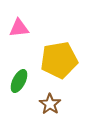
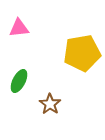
yellow pentagon: moved 23 px right, 7 px up
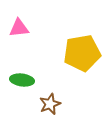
green ellipse: moved 3 px right, 1 px up; rotated 70 degrees clockwise
brown star: rotated 15 degrees clockwise
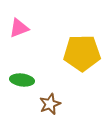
pink triangle: rotated 15 degrees counterclockwise
yellow pentagon: rotated 9 degrees clockwise
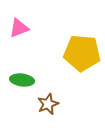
yellow pentagon: rotated 6 degrees clockwise
brown star: moved 2 px left
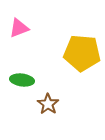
brown star: rotated 15 degrees counterclockwise
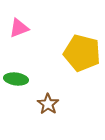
yellow pentagon: rotated 9 degrees clockwise
green ellipse: moved 6 px left, 1 px up
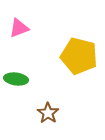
yellow pentagon: moved 3 px left, 3 px down
brown star: moved 9 px down
